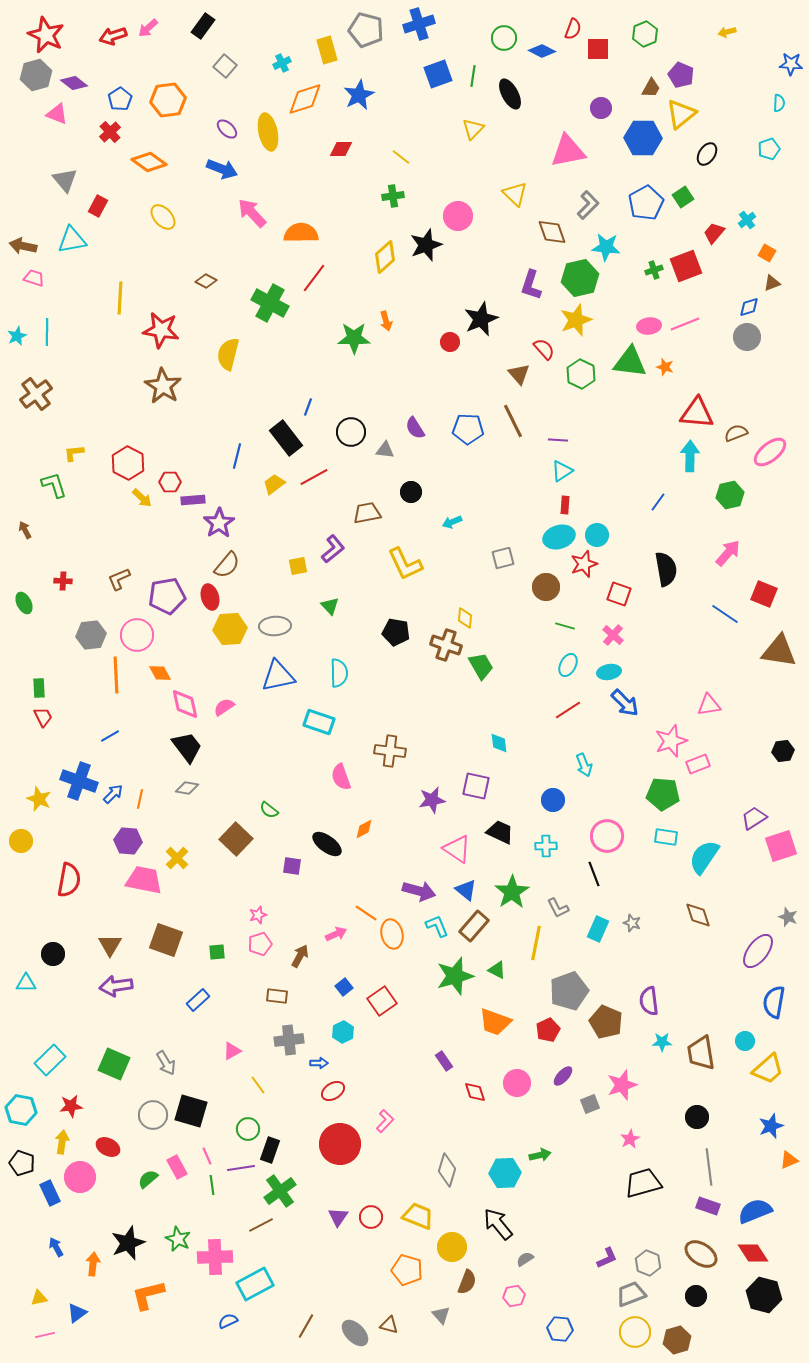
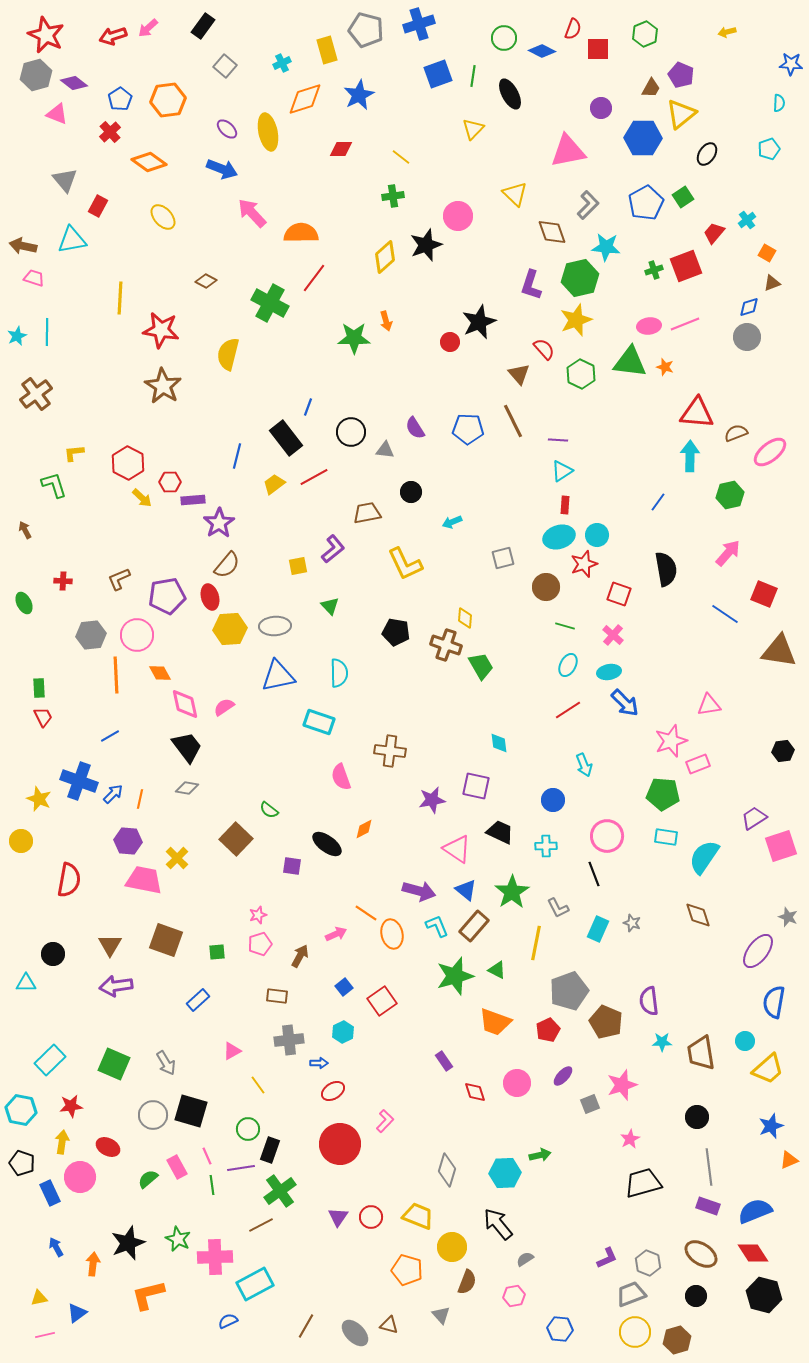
black star at (481, 319): moved 2 px left, 3 px down
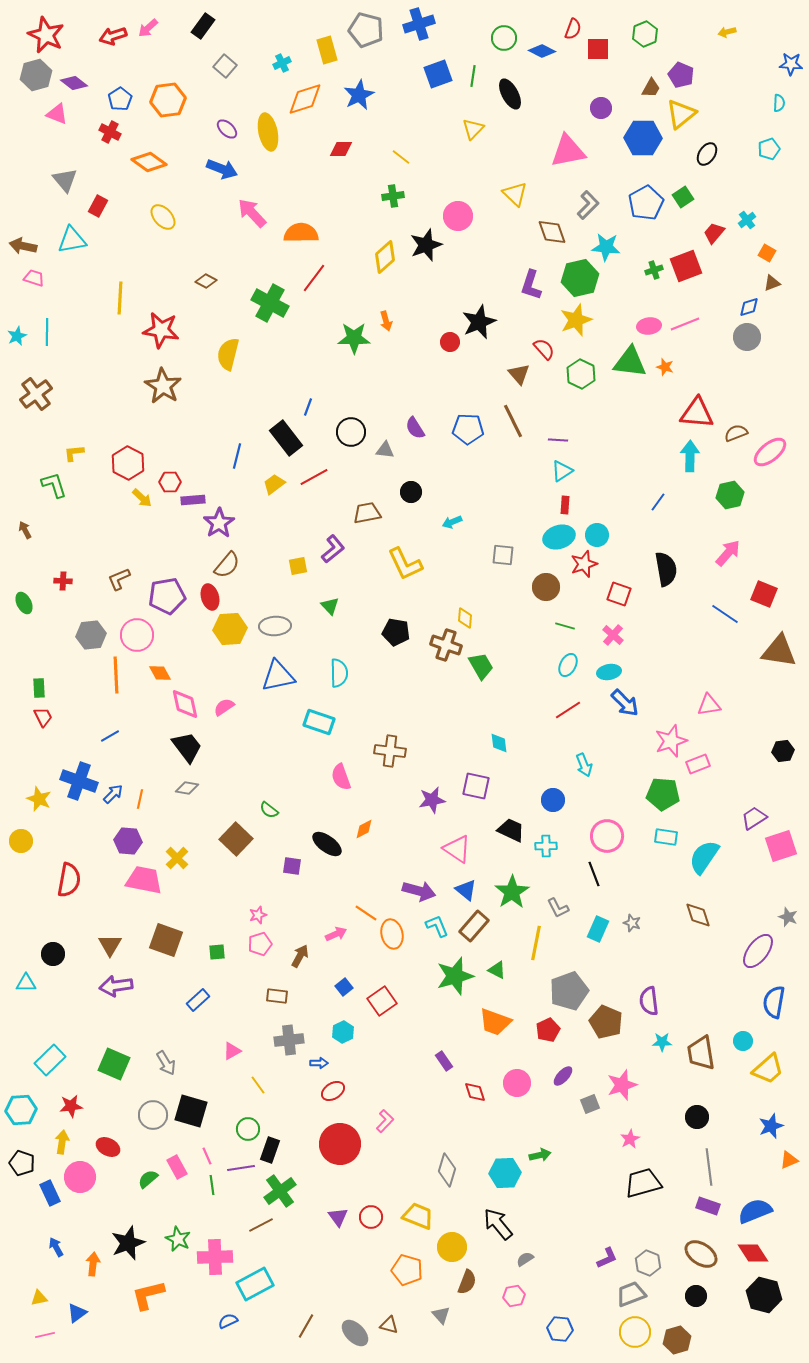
red cross at (110, 132): rotated 20 degrees counterclockwise
gray square at (503, 558): moved 3 px up; rotated 20 degrees clockwise
black trapezoid at (500, 832): moved 11 px right, 2 px up
cyan circle at (745, 1041): moved 2 px left
cyan hexagon at (21, 1110): rotated 16 degrees counterclockwise
purple triangle at (338, 1217): rotated 10 degrees counterclockwise
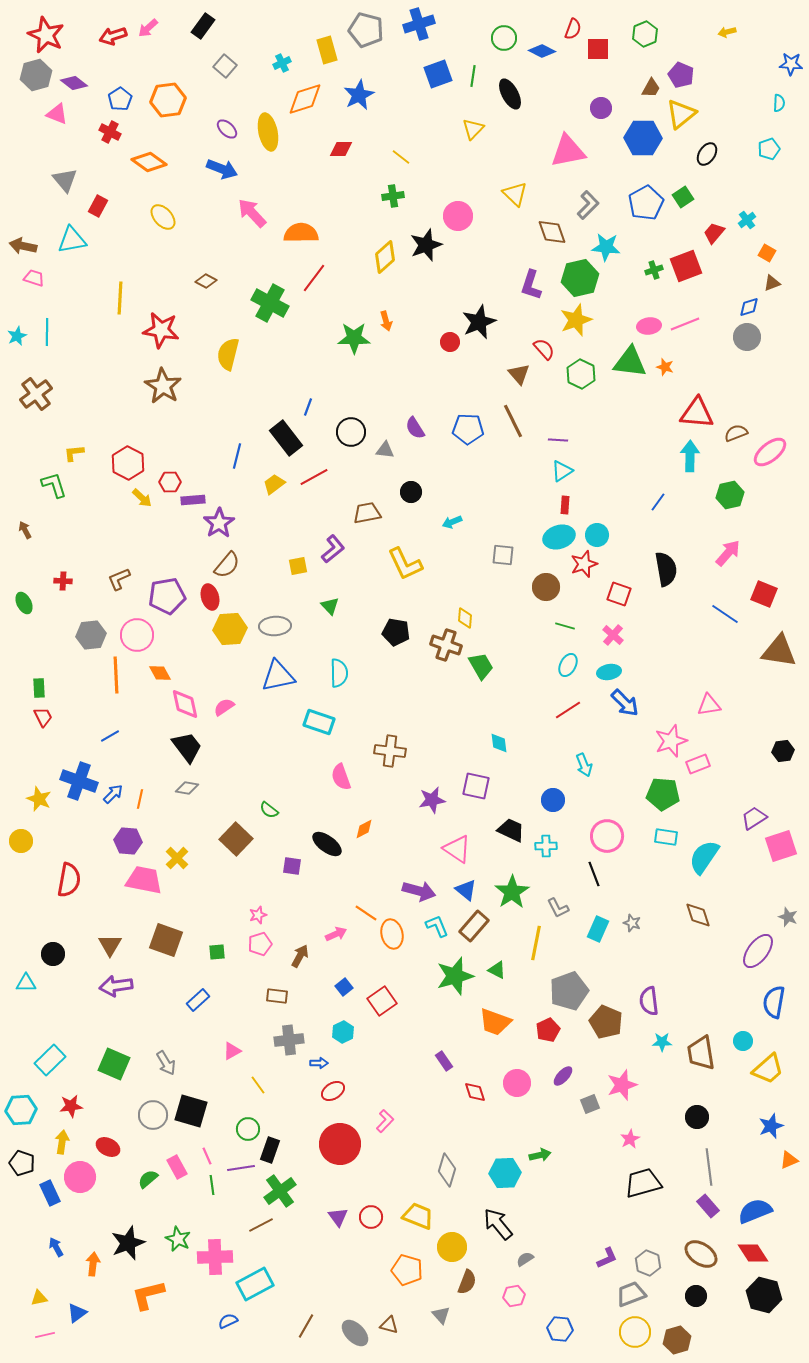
purple rectangle at (708, 1206): rotated 30 degrees clockwise
